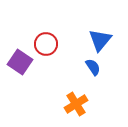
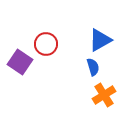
blue triangle: rotated 20 degrees clockwise
blue semicircle: rotated 18 degrees clockwise
orange cross: moved 28 px right, 9 px up
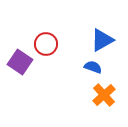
blue triangle: moved 2 px right
blue semicircle: rotated 54 degrees counterclockwise
orange cross: rotated 10 degrees counterclockwise
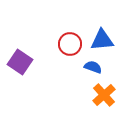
blue triangle: rotated 25 degrees clockwise
red circle: moved 24 px right
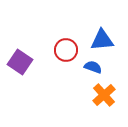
red circle: moved 4 px left, 6 px down
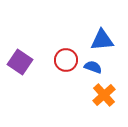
red circle: moved 10 px down
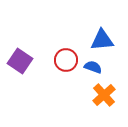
purple square: moved 1 px up
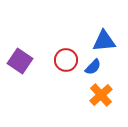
blue triangle: moved 2 px right, 1 px down
blue semicircle: rotated 114 degrees clockwise
orange cross: moved 3 px left
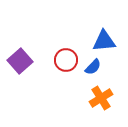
purple square: rotated 15 degrees clockwise
orange cross: moved 3 px down; rotated 10 degrees clockwise
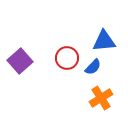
red circle: moved 1 px right, 2 px up
